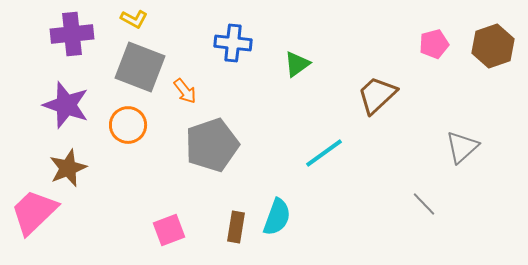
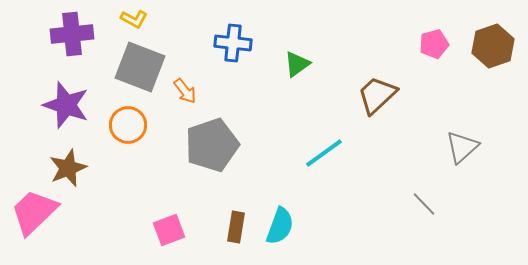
cyan semicircle: moved 3 px right, 9 px down
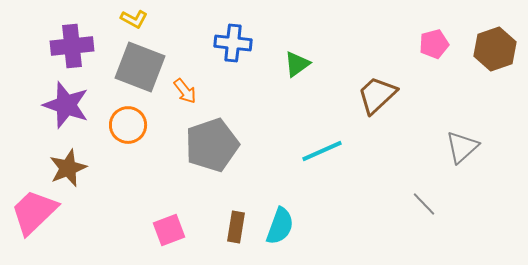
purple cross: moved 12 px down
brown hexagon: moved 2 px right, 3 px down
cyan line: moved 2 px left, 2 px up; rotated 12 degrees clockwise
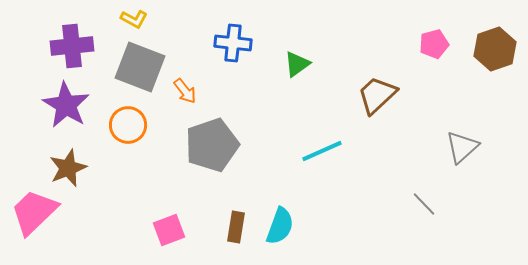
purple star: rotated 12 degrees clockwise
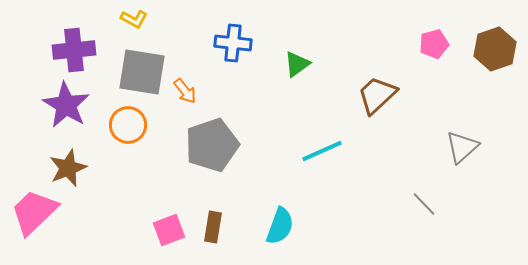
purple cross: moved 2 px right, 4 px down
gray square: moved 2 px right, 5 px down; rotated 12 degrees counterclockwise
brown rectangle: moved 23 px left
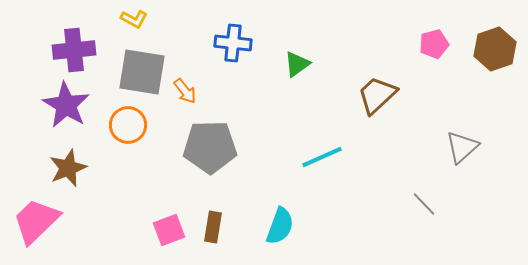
gray pentagon: moved 2 px left, 2 px down; rotated 18 degrees clockwise
cyan line: moved 6 px down
pink trapezoid: moved 2 px right, 9 px down
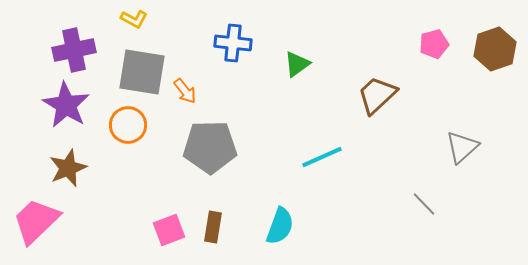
purple cross: rotated 6 degrees counterclockwise
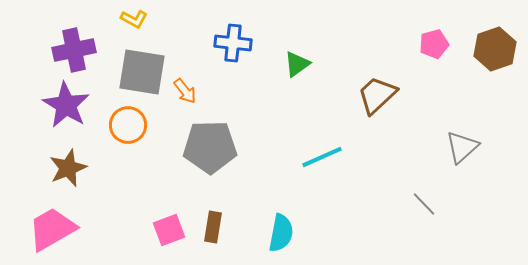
pink trapezoid: moved 16 px right, 8 px down; rotated 14 degrees clockwise
cyan semicircle: moved 1 px right, 7 px down; rotated 9 degrees counterclockwise
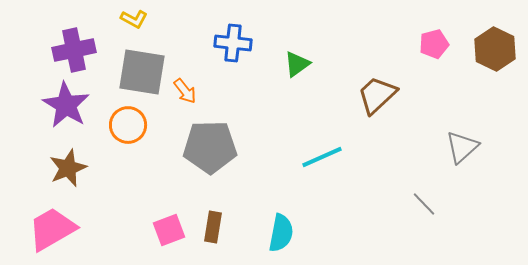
brown hexagon: rotated 15 degrees counterclockwise
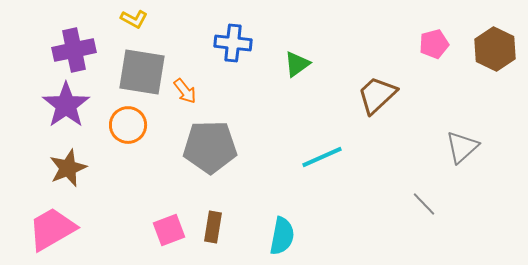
purple star: rotated 6 degrees clockwise
cyan semicircle: moved 1 px right, 3 px down
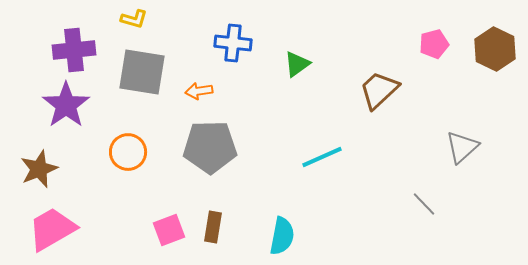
yellow L-shape: rotated 12 degrees counterclockwise
purple cross: rotated 6 degrees clockwise
orange arrow: moved 14 px right; rotated 120 degrees clockwise
brown trapezoid: moved 2 px right, 5 px up
orange circle: moved 27 px down
brown star: moved 29 px left, 1 px down
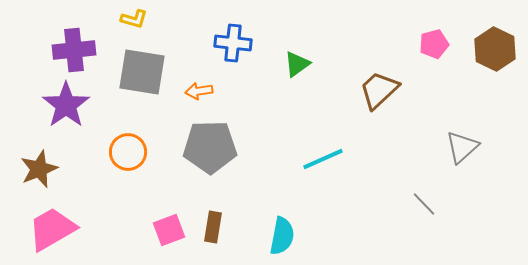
cyan line: moved 1 px right, 2 px down
